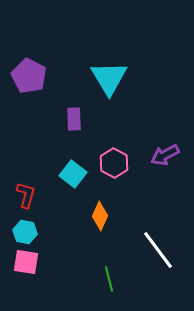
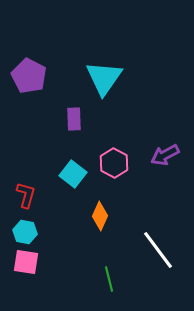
cyan triangle: moved 5 px left; rotated 6 degrees clockwise
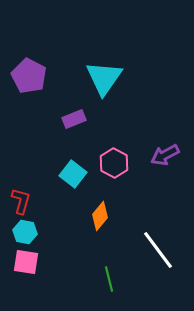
purple rectangle: rotated 70 degrees clockwise
red L-shape: moved 5 px left, 6 px down
orange diamond: rotated 16 degrees clockwise
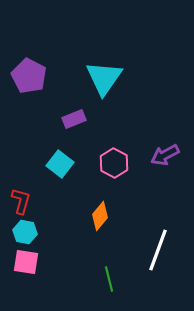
cyan square: moved 13 px left, 10 px up
white line: rotated 57 degrees clockwise
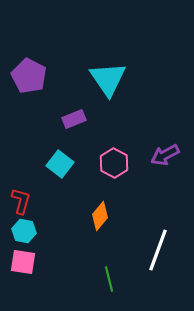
cyan triangle: moved 4 px right, 1 px down; rotated 9 degrees counterclockwise
cyan hexagon: moved 1 px left, 1 px up
pink square: moved 3 px left
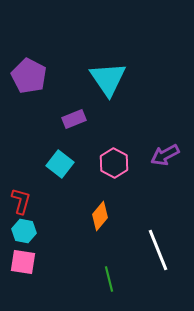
white line: rotated 42 degrees counterclockwise
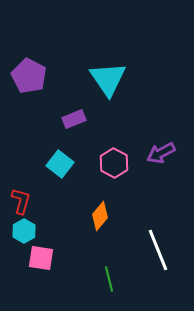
purple arrow: moved 4 px left, 2 px up
cyan hexagon: rotated 20 degrees clockwise
pink square: moved 18 px right, 4 px up
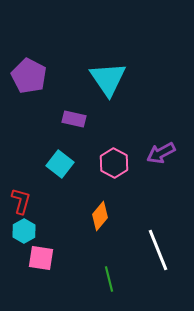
purple rectangle: rotated 35 degrees clockwise
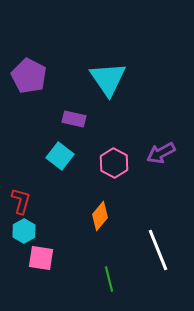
cyan square: moved 8 px up
